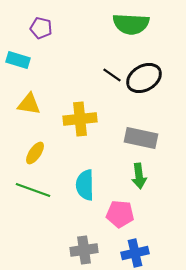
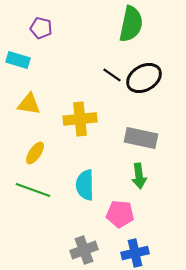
green semicircle: rotated 81 degrees counterclockwise
gray cross: rotated 12 degrees counterclockwise
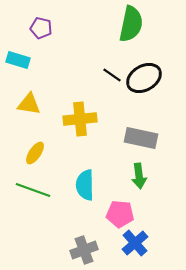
blue cross: moved 10 px up; rotated 28 degrees counterclockwise
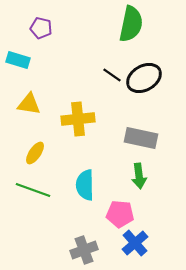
yellow cross: moved 2 px left
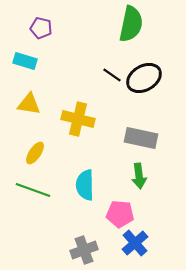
cyan rectangle: moved 7 px right, 1 px down
yellow cross: rotated 20 degrees clockwise
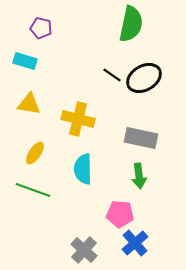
cyan semicircle: moved 2 px left, 16 px up
gray cross: rotated 28 degrees counterclockwise
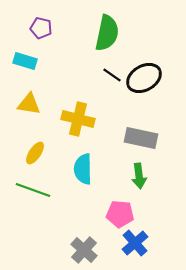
green semicircle: moved 24 px left, 9 px down
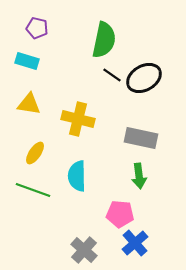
purple pentagon: moved 4 px left
green semicircle: moved 3 px left, 7 px down
cyan rectangle: moved 2 px right
cyan semicircle: moved 6 px left, 7 px down
